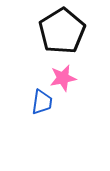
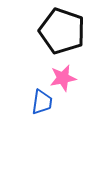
black pentagon: rotated 21 degrees counterclockwise
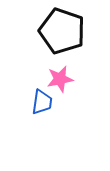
pink star: moved 3 px left, 1 px down
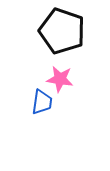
pink star: rotated 20 degrees clockwise
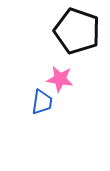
black pentagon: moved 15 px right
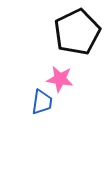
black pentagon: moved 1 px down; rotated 27 degrees clockwise
